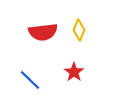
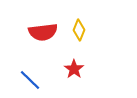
red star: moved 3 px up
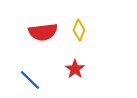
red star: moved 1 px right
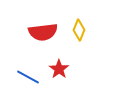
red star: moved 16 px left
blue line: moved 2 px left, 3 px up; rotated 15 degrees counterclockwise
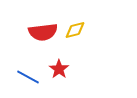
yellow diamond: moved 4 px left; rotated 55 degrees clockwise
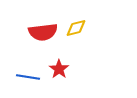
yellow diamond: moved 1 px right, 2 px up
blue line: rotated 20 degrees counterclockwise
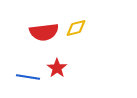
red semicircle: moved 1 px right
red star: moved 2 px left, 1 px up
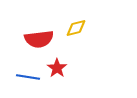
red semicircle: moved 5 px left, 7 px down
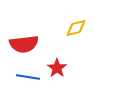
red semicircle: moved 15 px left, 5 px down
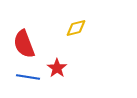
red semicircle: rotated 76 degrees clockwise
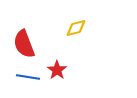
red star: moved 2 px down
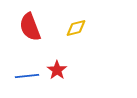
red semicircle: moved 6 px right, 17 px up
blue line: moved 1 px left, 1 px up; rotated 15 degrees counterclockwise
